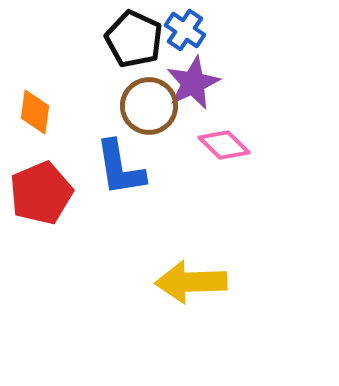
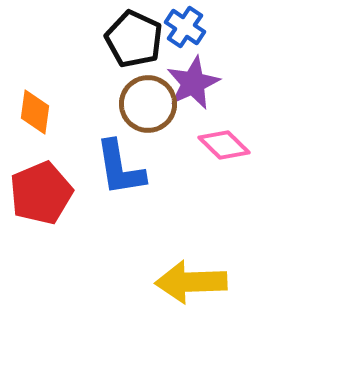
blue cross: moved 3 px up
brown circle: moved 1 px left, 2 px up
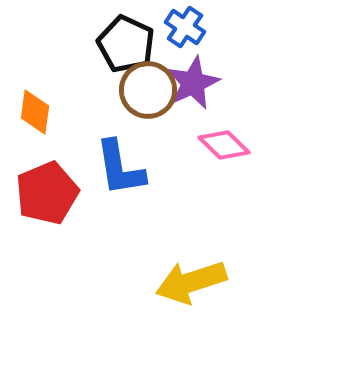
black pentagon: moved 8 px left, 5 px down
brown circle: moved 14 px up
red pentagon: moved 6 px right
yellow arrow: rotated 16 degrees counterclockwise
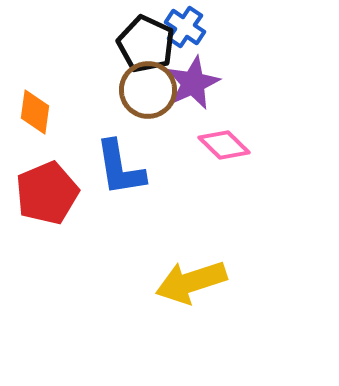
black pentagon: moved 20 px right
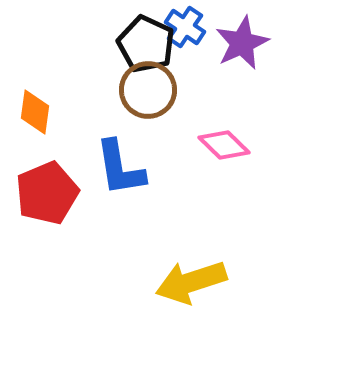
purple star: moved 49 px right, 40 px up
